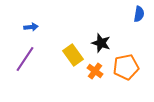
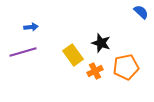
blue semicircle: moved 2 px right, 2 px up; rotated 56 degrees counterclockwise
purple line: moved 2 px left, 7 px up; rotated 40 degrees clockwise
orange cross: rotated 28 degrees clockwise
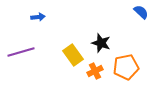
blue arrow: moved 7 px right, 10 px up
purple line: moved 2 px left
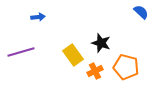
orange pentagon: rotated 25 degrees clockwise
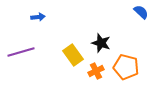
orange cross: moved 1 px right
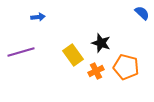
blue semicircle: moved 1 px right, 1 px down
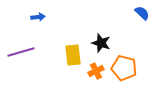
yellow rectangle: rotated 30 degrees clockwise
orange pentagon: moved 2 px left, 1 px down
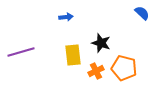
blue arrow: moved 28 px right
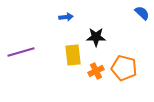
black star: moved 5 px left, 6 px up; rotated 18 degrees counterclockwise
